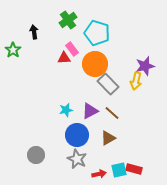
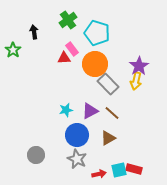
purple star: moved 6 px left; rotated 18 degrees counterclockwise
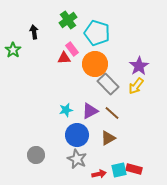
yellow arrow: moved 5 px down; rotated 24 degrees clockwise
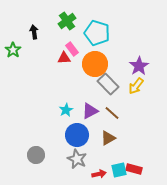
green cross: moved 1 px left, 1 px down
cyan star: rotated 16 degrees counterclockwise
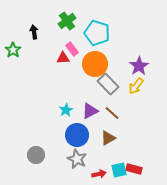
red triangle: moved 1 px left
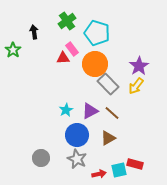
gray circle: moved 5 px right, 3 px down
red rectangle: moved 1 px right, 5 px up
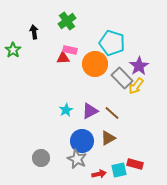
cyan pentagon: moved 15 px right, 10 px down
pink rectangle: moved 2 px left, 1 px down; rotated 40 degrees counterclockwise
gray rectangle: moved 14 px right, 6 px up
blue circle: moved 5 px right, 6 px down
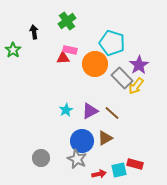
purple star: moved 1 px up
brown triangle: moved 3 px left
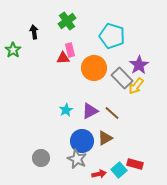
cyan pentagon: moved 7 px up
pink rectangle: rotated 64 degrees clockwise
orange circle: moved 1 px left, 4 px down
cyan square: rotated 28 degrees counterclockwise
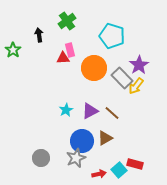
black arrow: moved 5 px right, 3 px down
gray star: moved 1 px left, 1 px up; rotated 24 degrees clockwise
